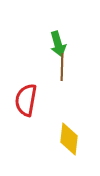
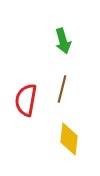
green arrow: moved 5 px right, 3 px up
brown line: moved 22 px down; rotated 12 degrees clockwise
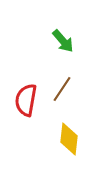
green arrow: rotated 25 degrees counterclockwise
brown line: rotated 20 degrees clockwise
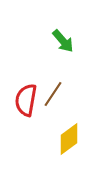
brown line: moved 9 px left, 5 px down
yellow diamond: rotated 48 degrees clockwise
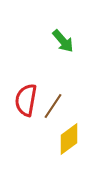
brown line: moved 12 px down
